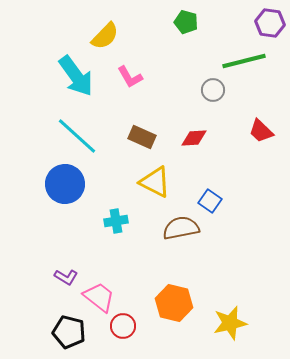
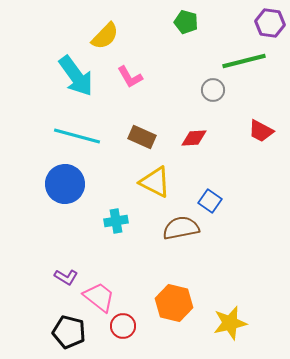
red trapezoid: rotated 16 degrees counterclockwise
cyan line: rotated 27 degrees counterclockwise
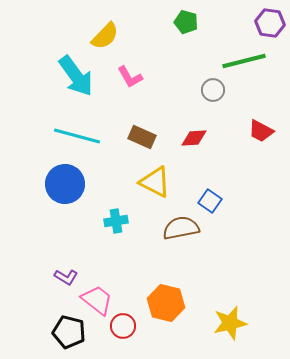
pink trapezoid: moved 2 px left, 3 px down
orange hexagon: moved 8 px left
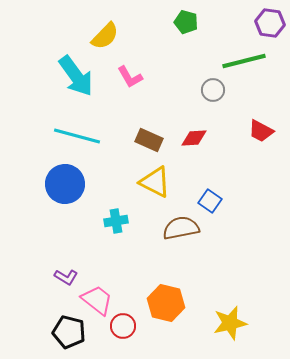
brown rectangle: moved 7 px right, 3 px down
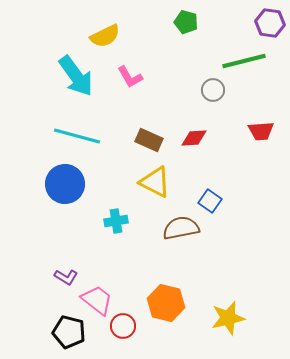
yellow semicircle: rotated 20 degrees clockwise
red trapezoid: rotated 32 degrees counterclockwise
yellow star: moved 2 px left, 5 px up
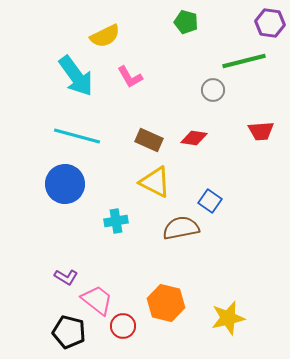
red diamond: rotated 12 degrees clockwise
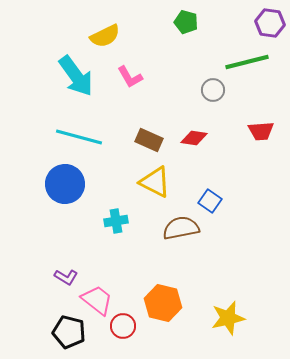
green line: moved 3 px right, 1 px down
cyan line: moved 2 px right, 1 px down
orange hexagon: moved 3 px left
